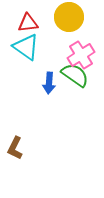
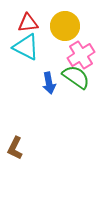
yellow circle: moved 4 px left, 9 px down
cyan triangle: rotated 8 degrees counterclockwise
green semicircle: moved 1 px right, 2 px down
blue arrow: rotated 15 degrees counterclockwise
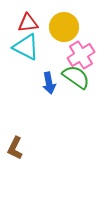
yellow circle: moved 1 px left, 1 px down
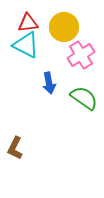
cyan triangle: moved 2 px up
green semicircle: moved 8 px right, 21 px down
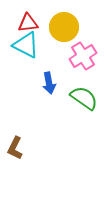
pink cross: moved 2 px right, 1 px down
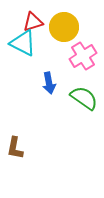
red triangle: moved 5 px right, 1 px up; rotated 10 degrees counterclockwise
cyan triangle: moved 3 px left, 2 px up
brown L-shape: rotated 15 degrees counterclockwise
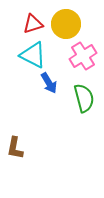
red triangle: moved 2 px down
yellow circle: moved 2 px right, 3 px up
cyan triangle: moved 10 px right, 12 px down
blue arrow: rotated 20 degrees counterclockwise
green semicircle: rotated 40 degrees clockwise
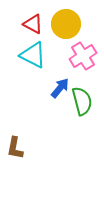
red triangle: rotated 45 degrees clockwise
blue arrow: moved 11 px right, 5 px down; rotated 110 degrees counterclockwise
green semicircle: moved 2 px left, 3 px down
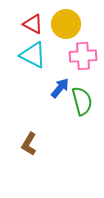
pink cross: rotated 28 degrees clockwise
brown L-shape: moved 14 px right, 4 px up; rotated 20 degrees clockwise
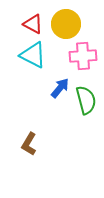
green semicircle: moved 4 px right, 1 px up
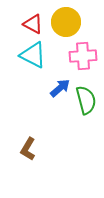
yellow circle: moved 2 px up
blue arrow: rotated 10 degrees clockwise
brown L-shape: moved 1 px left, 5 px down
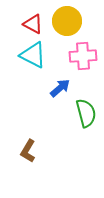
yellow circle: moved 1 px right, 1 px up
green semicircle: moved 13 px down
brown L-shape: moved 2 px down
